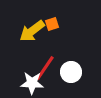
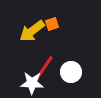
red line: moved 1 px left
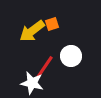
white circle: moved 16 px up
white star: rotated 10 degrees clockwise
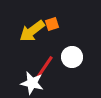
white circle: moved 1 px right, 1 px down
